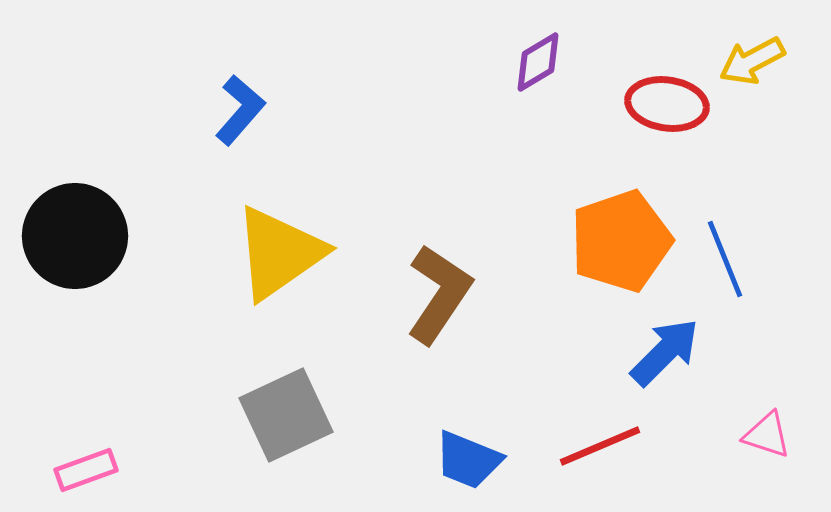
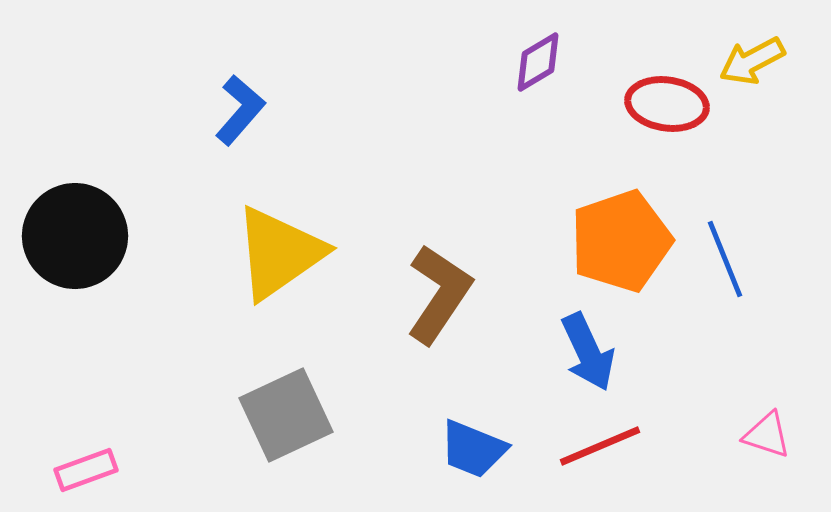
blue arrow: moved 77 px left; rotated 110 degrees clockwise
blue trapezoid: moved 5 px right, 11 px up
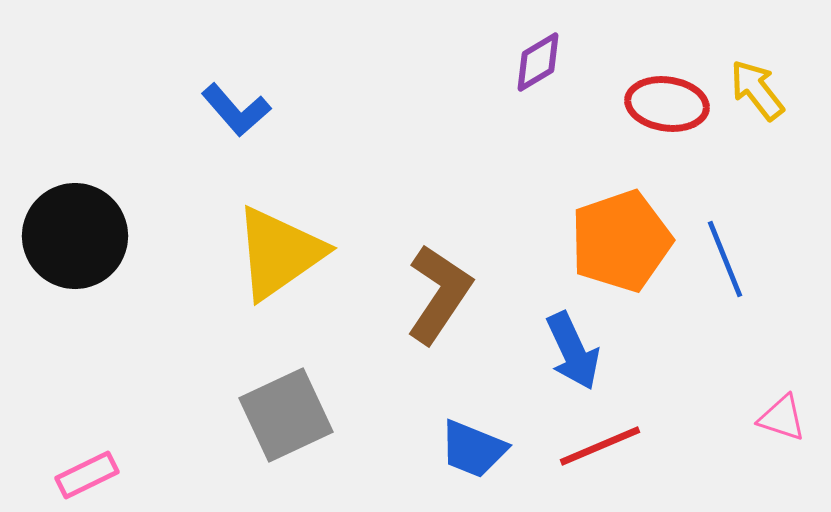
yellow arrow: moved 5 px right, 29 px down; rotated 80 degrees clockwise
blue L-shape: moved 4 px left; rotated 98 degrees clockwise
blue arrow: moved 15 px left, 1 px up
pink triangle: moved 15 px right, 17 px up
pink rectangle: moved 1 px right, 5 px down; rotated 6 degrees counterclockwise
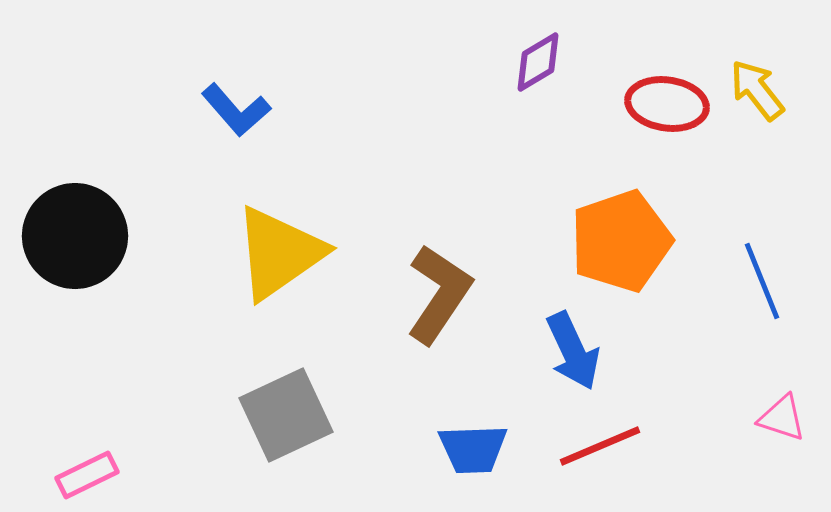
blue line: moved 37 px right, 22 px down
blue trapezoid: rotated 24 degrees counterclockwise
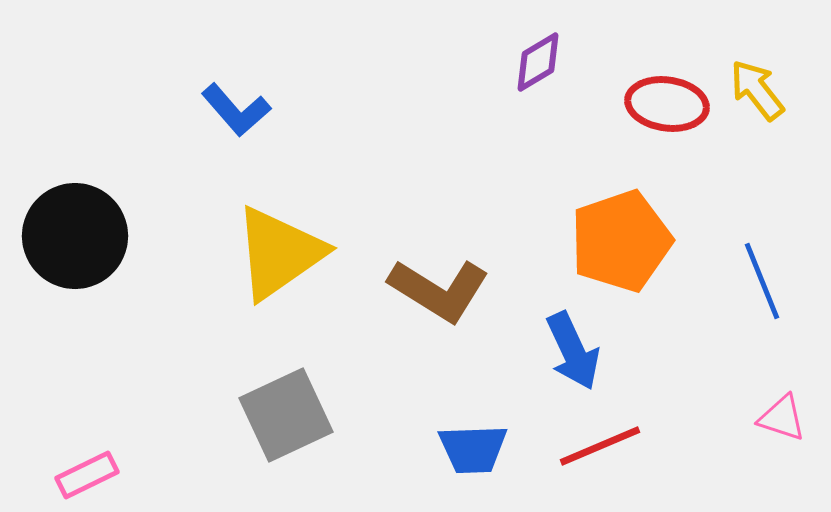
brown L-shape: moved 4 px up; rotated 88 degrees clockwise
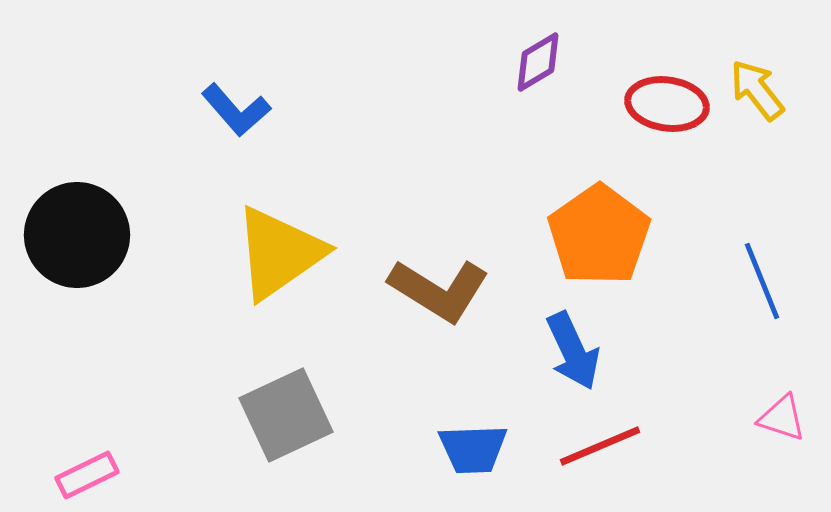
black circle: moved 2 px right, 1 px up
orange pentagon: moved 22 px left, 6 px up; rotated 16 degrees counterclockwise
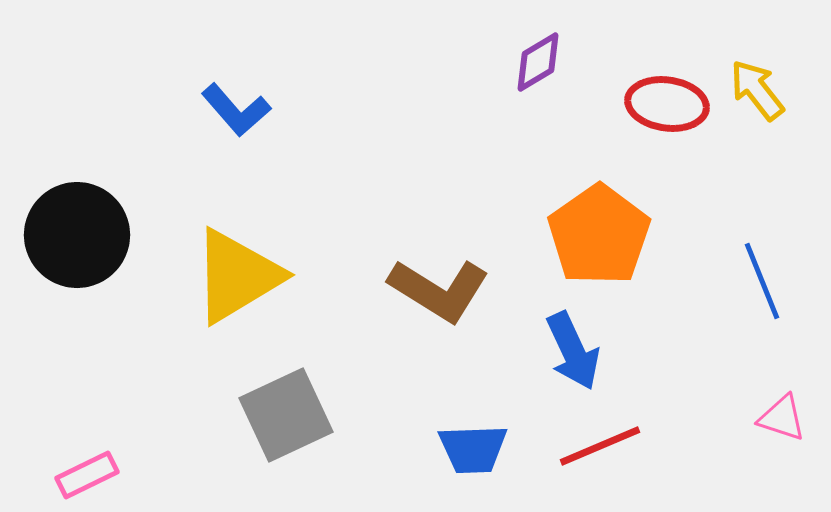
yellow triangle: moved 42 px left, 23 px down; rotated 4 degrees clockwise
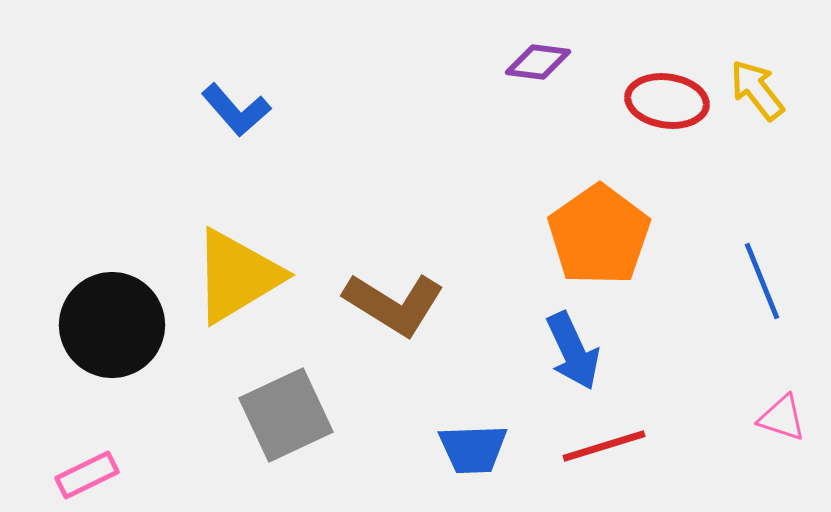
purple diamond: rotated 38 degrees clockwise
red ellipse: moved 3 px up
black circle: moved 35 px right, 90 px down
brown L-shape: moved 45 px left, 14 px down
red line: moved 4 px right; rotated 6 degrees clockwise
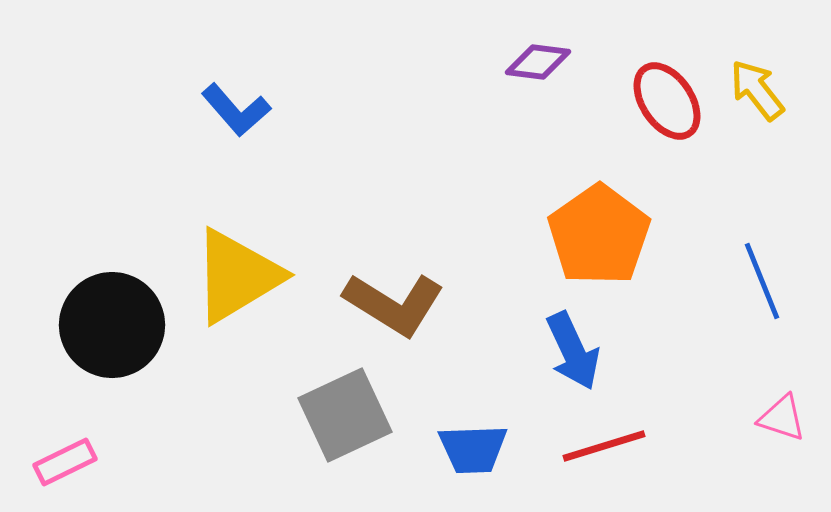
red ellipse: rotated 48 degrees clockwise
gray square: moved 59 px right
pink rectangle: moved 22 px left, 13 px up
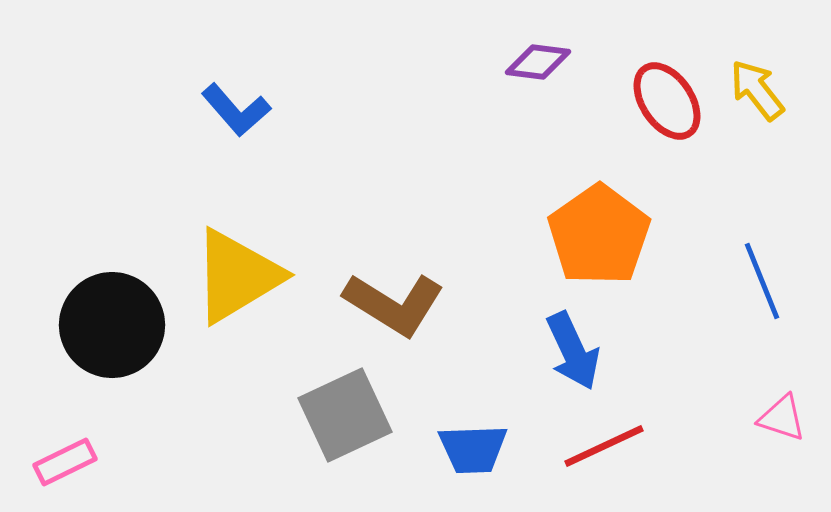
red line: rotated 8 degrees counterclockwise
